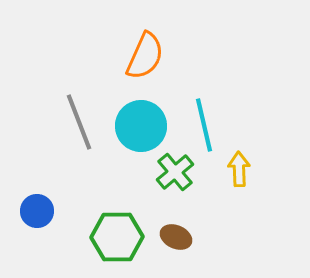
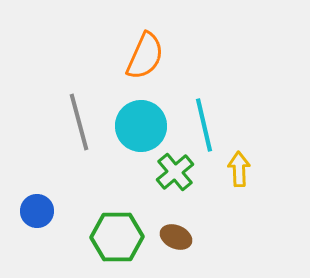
gray line: rotated 6 degrees clockwise
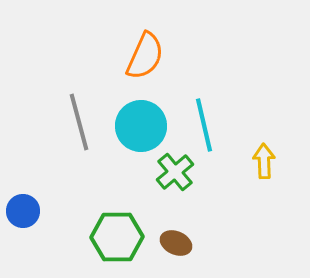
yellow arrow: moved 25 px right, 8 px up
blue circle: moved 14 px left
brown ellipse: moved 6 px down
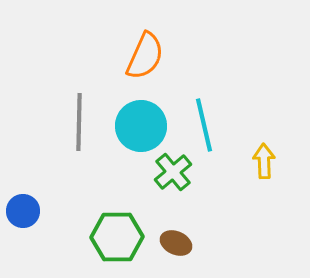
gray line: rotated 16 degrees clockwise
green cross: moved 2 px left
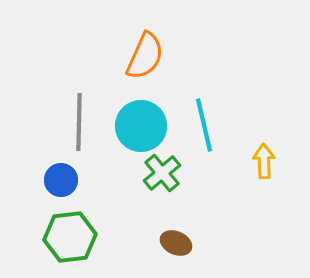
green cross: moved 11 px left, 1 px down
blue circle: moved 38 px right, 31 px up
green hexagon: moved 47 px left; rotated 6 degrees counterclockwise
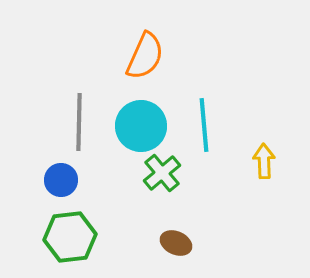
cyan line: rotated 8 degrees clockwise
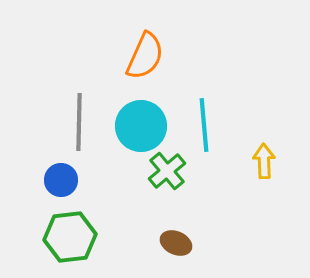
green cross: moved 5 px right, 2 px up
